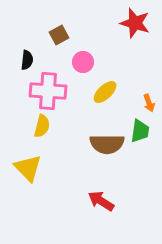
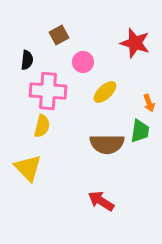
red star: moved 20 px down
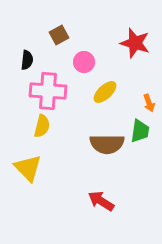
pink circle: moved 1 px right
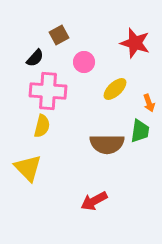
black semicircle: moved 8 px right, 2 px up; rotated 36 degrees clockwise
yellow ellipse: moved 10 px right, 3 px up
red arrow: moved 7 px left; rotated 60 degrees counterclockwise
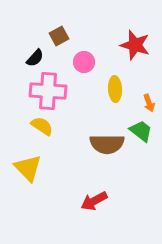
brown square: moved 1 px down
red star: moved 2 px down
yellow ellipse: rotated 50 degrees counterclockwise
yellow semicircle: rotated 70 degrees counterclockwise
green trapezoid: moved 1 px right; rotated 60 degrees counterclockwise
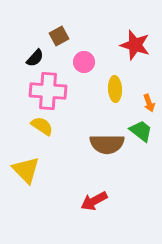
yellow triangle: moved 2 px left, 2 px down
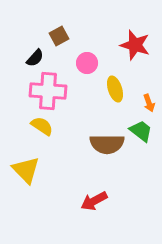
pink circle: moved 3 px right, 1 px down
yellow ellipse: rotated 15 degrees counterclockwise
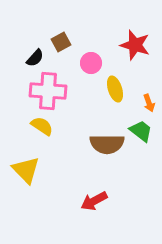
brown square: moved 2 px right, 6 px down
pink circle: moved 4 px right
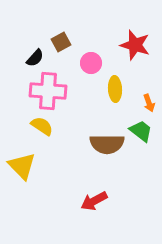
yellow ellipse: rotated 15 degrees clockwise
yellow triangle: moved 4 px left, 4 px up
